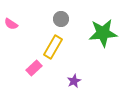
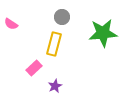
gray circle: moved 1 px right, 2 px up
yellow rectangle: moved 1 px right, 3 px up; rotated 15 degrees counterclockwise
purple star: moved 19 px left, 5 px down
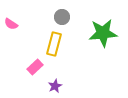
pink rectangle: moved 1 px right, 1 px up
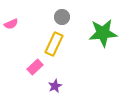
pink semicircle: rotated 56 degrees counterclockwise
yellow rectangle: rotated 10 degrees clockwise
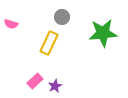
pink semicircle: rotated 40 degrees clockwise
yellow rectangle: moved 5 px left, 1 px up
pink rectangle: moved 14 px down
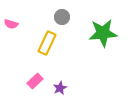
yellow rectangle: moved 2 px left
purple star: moved 5 px right, 2 px down
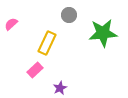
gray circle: moved 7 px right, 2 px up
pink semicircle: rotated 120 degrees clockwise
pink rectangle: moved 11 px up
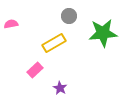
gray circle: moved 1 px down
pink semicircle: rotated 32 degrees clockwise
yellow rectangle: moved 7 px right; rotated 35 degrees clockwise
purple star: rotated 16 degrees counterclockwise
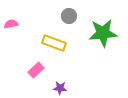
yellow rectangle: rotated 50 degrees clockwise
pink rectangle: moved 1 px right
purple star: rotated 24 degrees counterclockwise
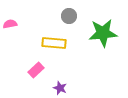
pink semicircle: moved 1 px left
yellow rectangle: rotated 15 degrees counterclockwise
purple star: rotated 16 degrees clockwise
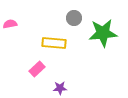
gray circle: moved 5 px right, 2 px down
pink rectangle: moved 1 px right, 1 px up
purple star: rotated 24 degrees counterclockwise
